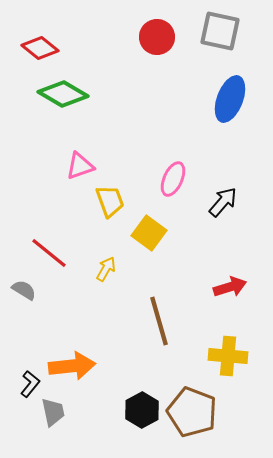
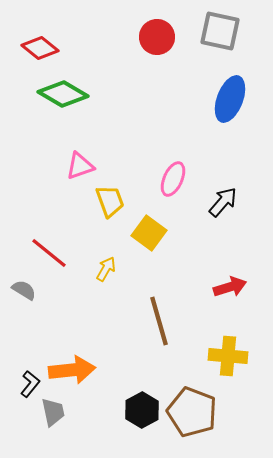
orange arrow: moved 4 px down
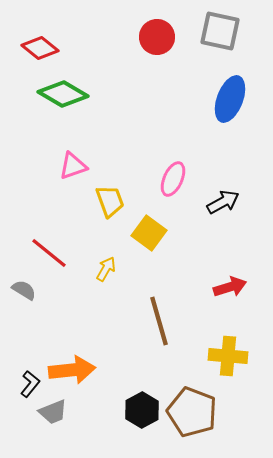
pink triangle: moved 7 px left
black arrow: rotated 20 degrees clockwise
gray trapezoid: rotated 80 degrees clockwise
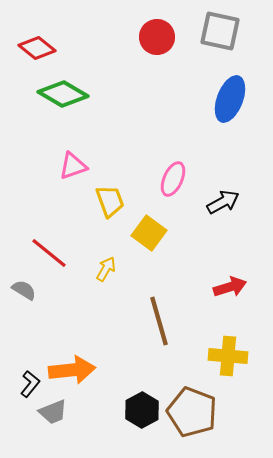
red diamond: moved 3 px left
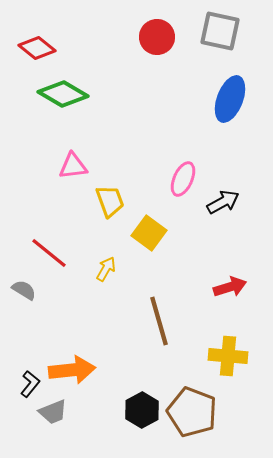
pink triangle: rotated 12 degrees clockwise
pink ellipse: moved 10 px right
